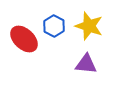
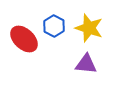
yellow star: moved 2 px down
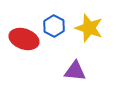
red ellipse: rotated 24 degrees counterclockwise
purple triangle: moved 11 px left, 7 px down
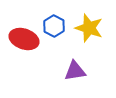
purple triangle: rotated 15 degrees counterclockwise
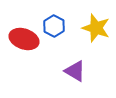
yellow star: moved 7 px right
purple triangle: rotated 40 degrees clockwise
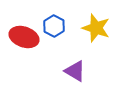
red ellipse: moved 2 px up
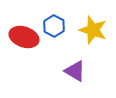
yellow star: moved 3 px left, 2 px down
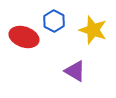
blue hexagon: moved 5 px up
